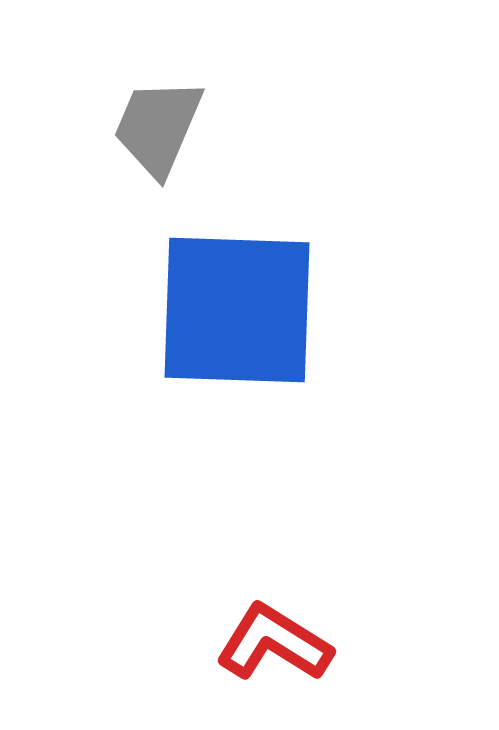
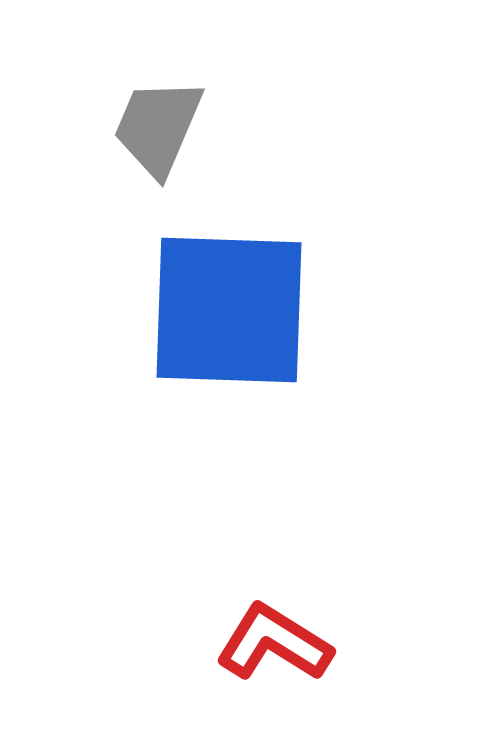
blue square: moved 8 px left
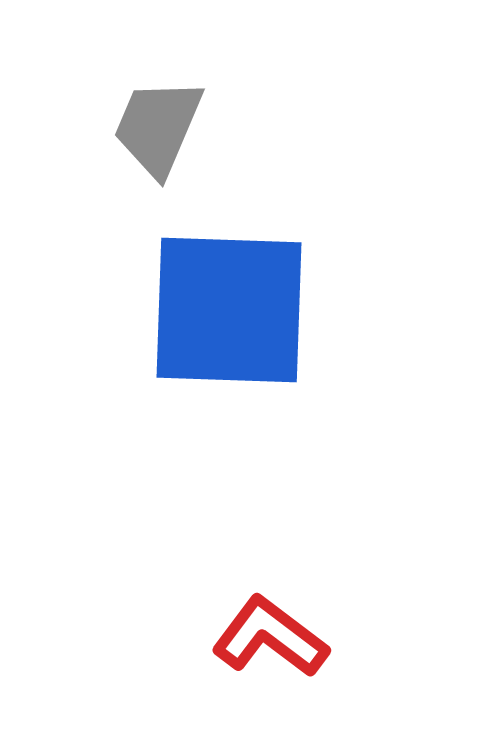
red L-shape: moved 4 px left, 6 px up; rotated 5 degrees clockwise
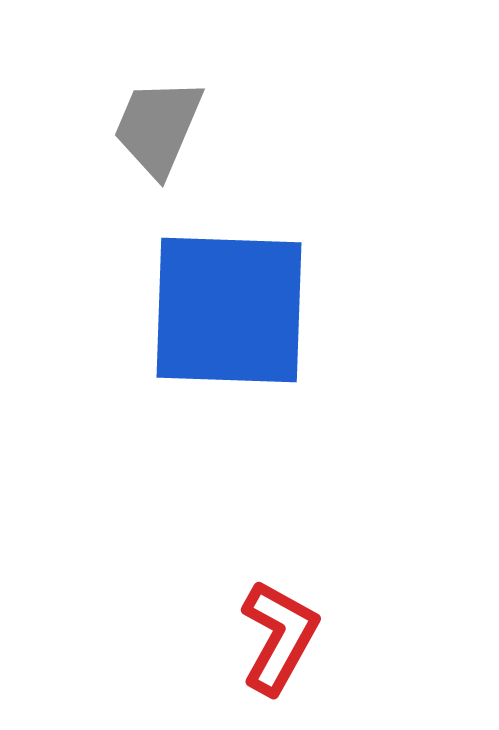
red L-shape: moved 9 px right; rotated 82 degrees clockwise
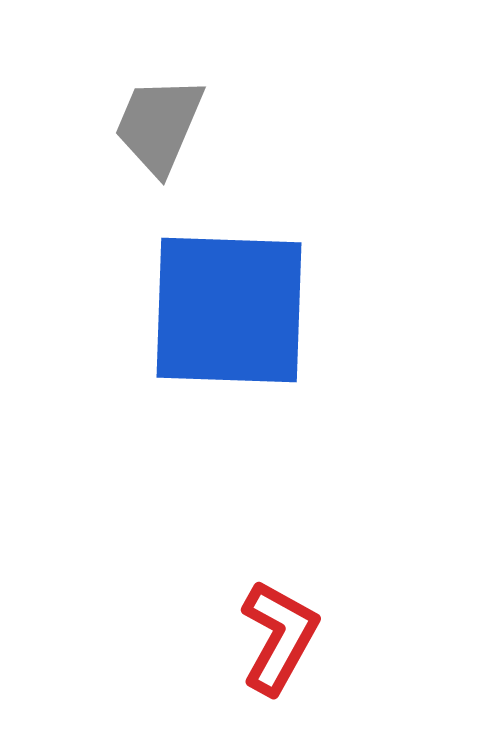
gray trapezoid: moved 1 px right, 2 px up
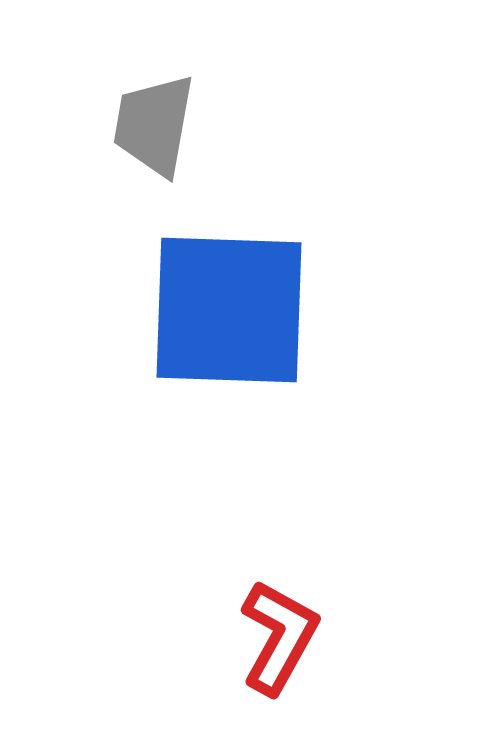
gray trapezoid: moved 5 px left; rotated 13 degrees counterclockwise
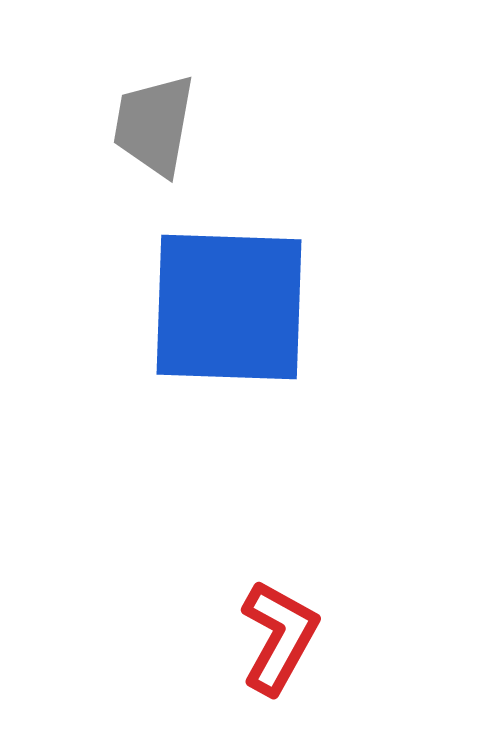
blue square: moved 3 px up
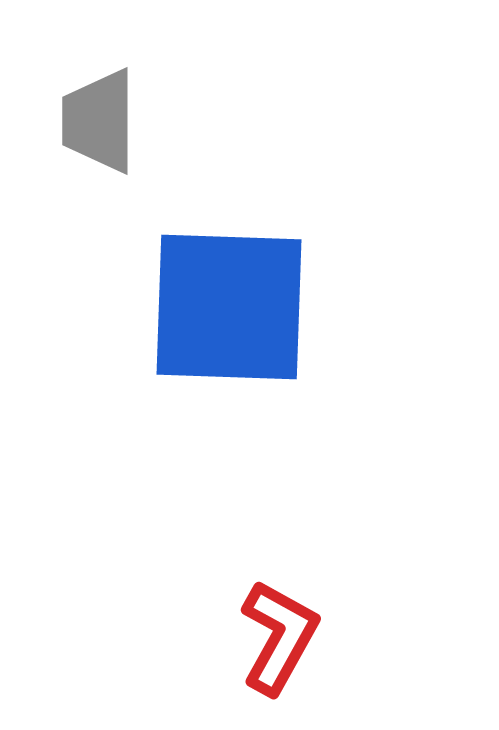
gray trapezoid: moved 55 px left, 4 px up; rotated 10 degrees counterclockwise
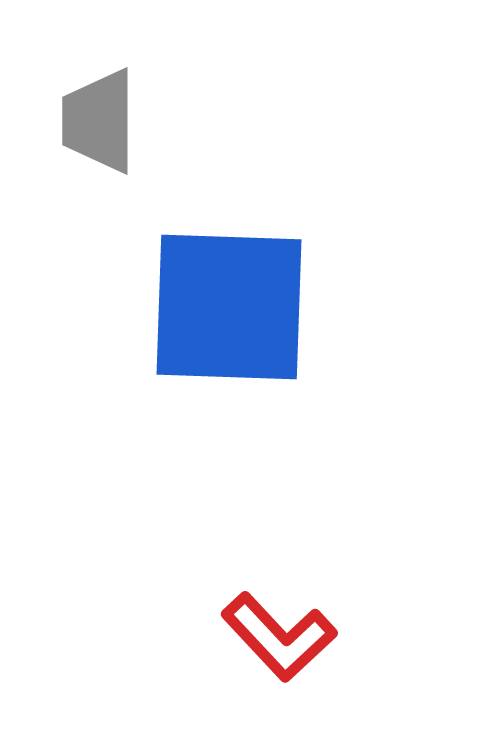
red L-shape: rotated 108 degrees clockwise
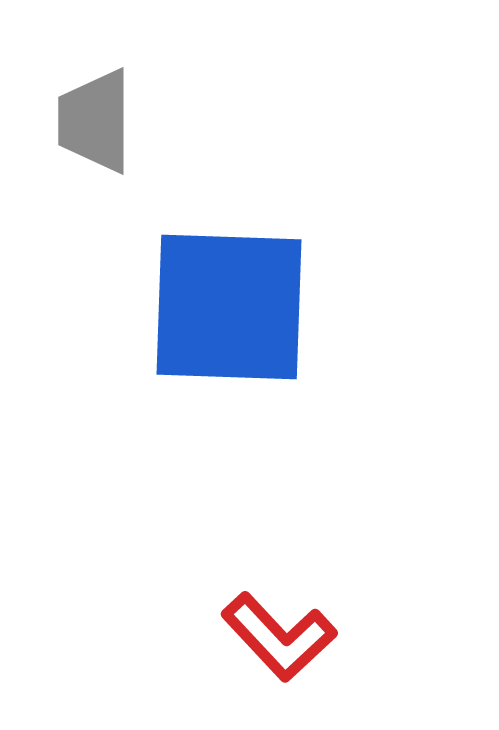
gray trapezoid: moved 4 px left
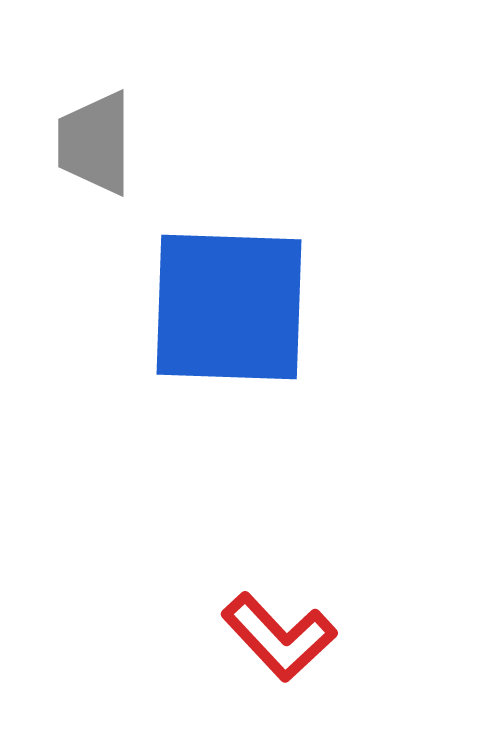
gray trapezoid: moved 22 px down
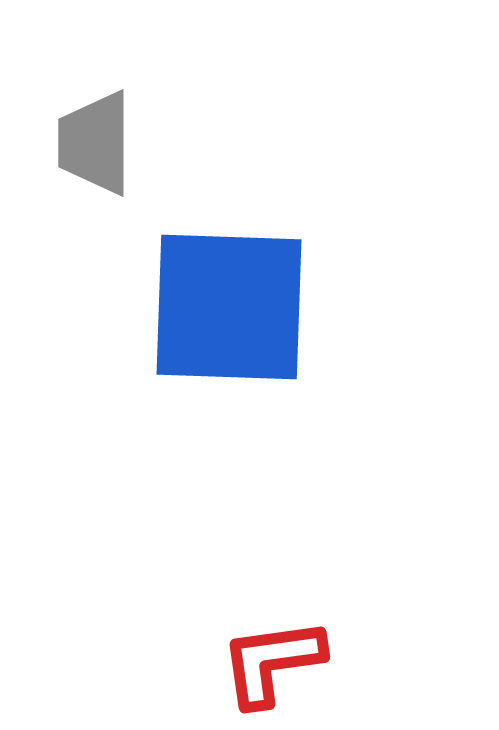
red L-shape: moved 7 px left, 25 px down; rotated 125 degrees clockwise
